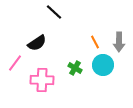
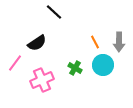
pink cross: rotated 25 degrees counterclockwise
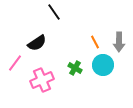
black line: rotated 12 degrees clockwise
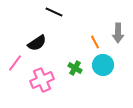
black line: rotated 30 degrees counterclockwise
gray arrow: moved 1 px left, 9 px up
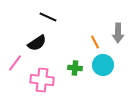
black line: moved 6 px left, 5 px down
green cross: rotated 24 degrees counterclockwise
pink cross: rotated 30 degrees clockwise
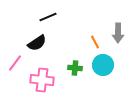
black line: rotated 48 degrees counterclockwise
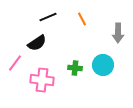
orange line: moved 13 px left, 23 px up
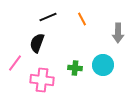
black semicircle: rotated 144 degrees clockwise
